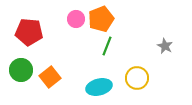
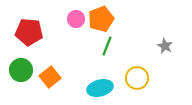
cyan ellipse: moved 1 px right, 1 px down
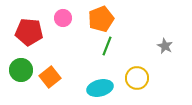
pink circle: moved 13 px left, 1 px up
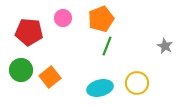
yellow circle: moved 5 px down
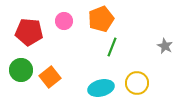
pink circle: moved 1 px right, 3 px down
green line: moved 5 px right, 1 px down
cyan ellipse: moved 1 px right
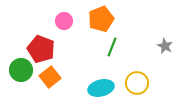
red pentagon: moved 12 px right, 17 px down; rotated 16 degrees clockwise
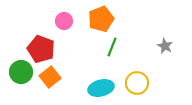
green circle: moved 2 px down
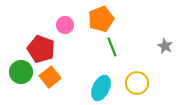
pink circle: moved 1 px right, 4 px down
green line: rotated 42 degrees counterclockwise
cyan ellipse: rotated 50 degrees counterclockwise
